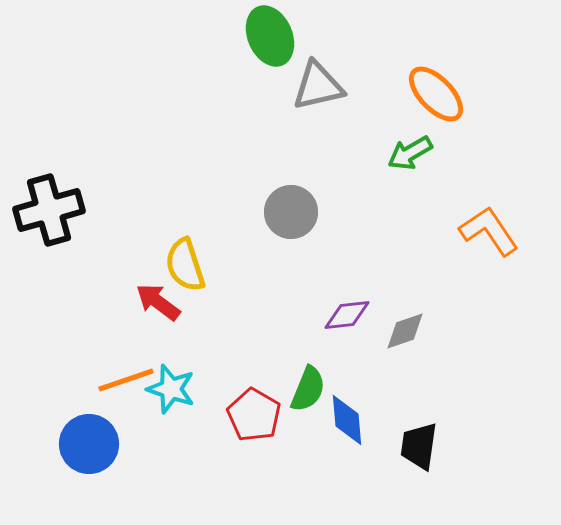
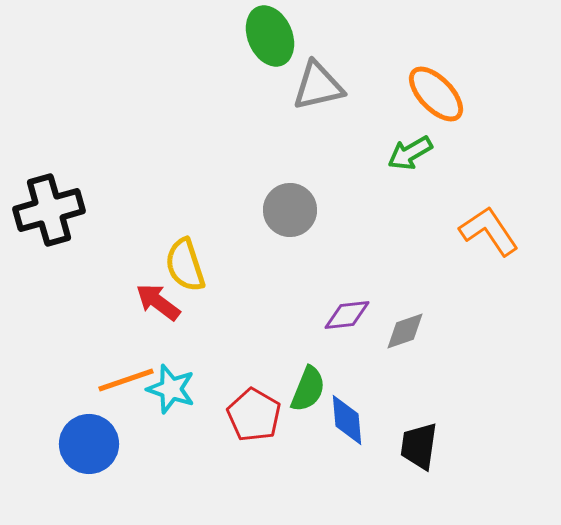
gray circle: moved 1 px left, 2 px up
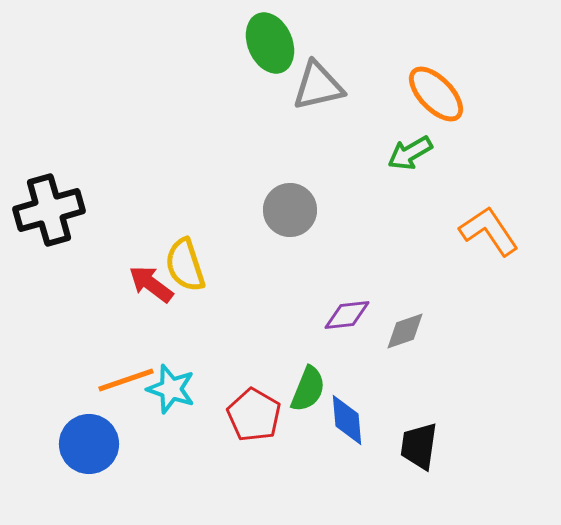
green ellipse: moved 7 px down
red arrow: moved 7 px left, 18 px up
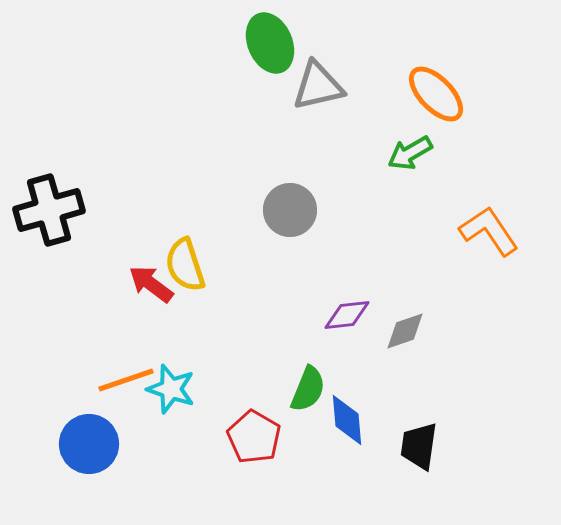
red pentagon: moved 22 px down
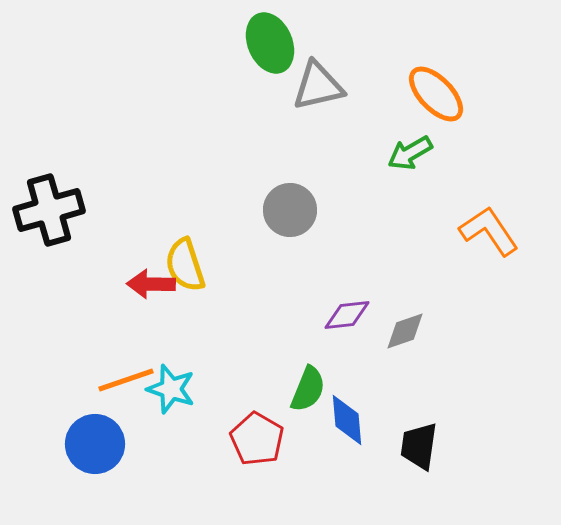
red arrow: rotated 36 degrees counterclockwise
red pentagon: moved 3 px right, 2 px down
blue circle: moved 6 px right
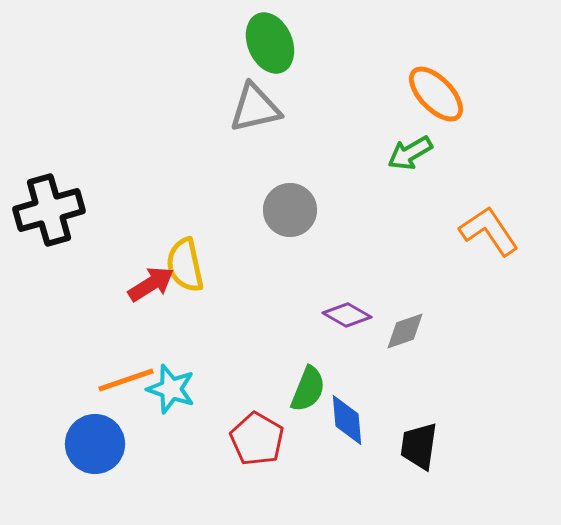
gray triangle: moved 63 px left, 22 px down
yellow semicircle: rotated 6 degrees clockwise
red arrow: rotated 147 degrees clockwise
purple diamond: rotated 36 degrees clockwise
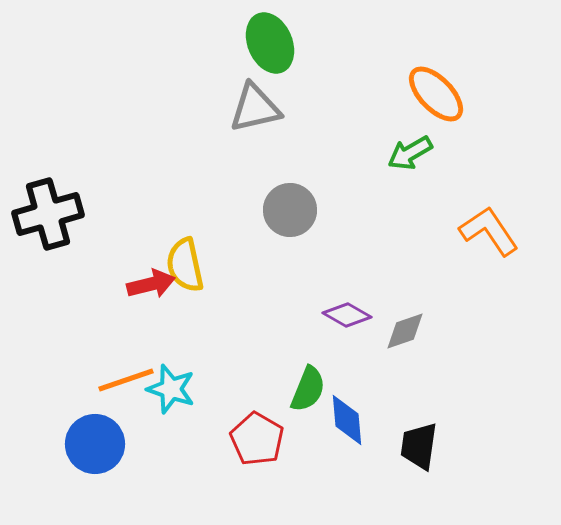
black cross: moved 1 px left, 4 px down
red arrow: rotated 18 degrees clockwise
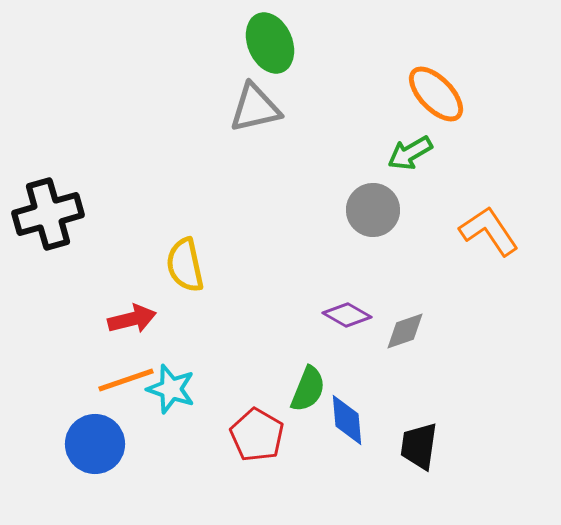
gray circle: moved 83 px right
red arrow: moved 19 px left, 35 px down
red pentagon: moved 4 px up
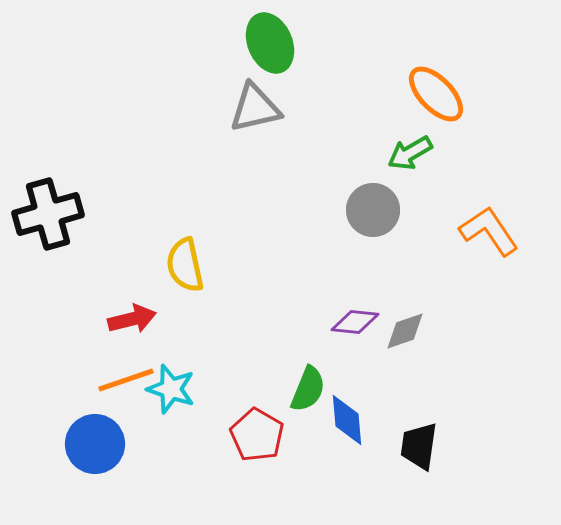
purple diamond: moved 8 px right, 7 px down; rotated 24 degrees counterclockwise
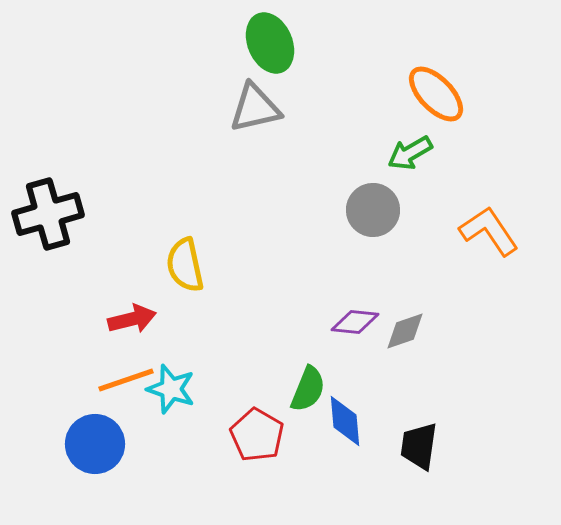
blue diamond: moved 2 px left, 1 px down
